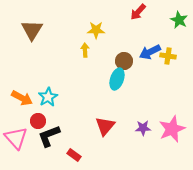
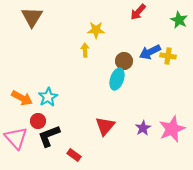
brown triangle: moved 13 px up
purple star: rotated 28 degrees counterclockwise
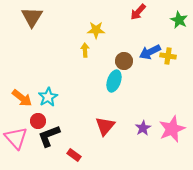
cyan ellipse: moved 3 px left, 2 px down
orange arrow: rotated 10 degrees clockwise
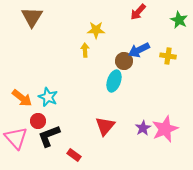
blue arrow: moved 11 px left, 2 px up
cyan star: rotated 18 degrees counterclockwise
pink star: moved 7 px left
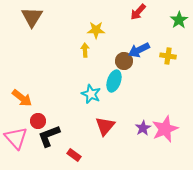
green star: rotated 12 degrees clockwise
cyan star: moved 43 px right, 3 px up
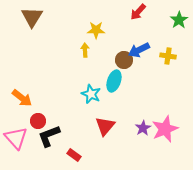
brown circle: moved 1 px up
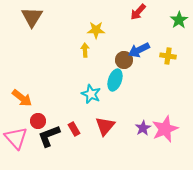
cyan ellipse: moved 1 px right, 1 px up
red rectangle: moved 26 px up; rotated 24 degrees clockwise
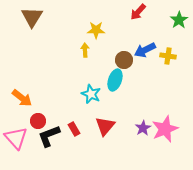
blue arrow: moved 6 px right
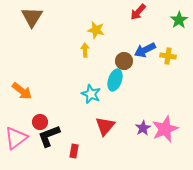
yellow star: rotated 12 degrees clockwise
brown circle: moved 1 px down
orange arrow: moved 7 px up
red circle: moved 2 px right, 1 px down
red rectangle: moved 22 px down; rotated 40 degrees clockwise
pink triangle: rotated 35 degrees clockwise
